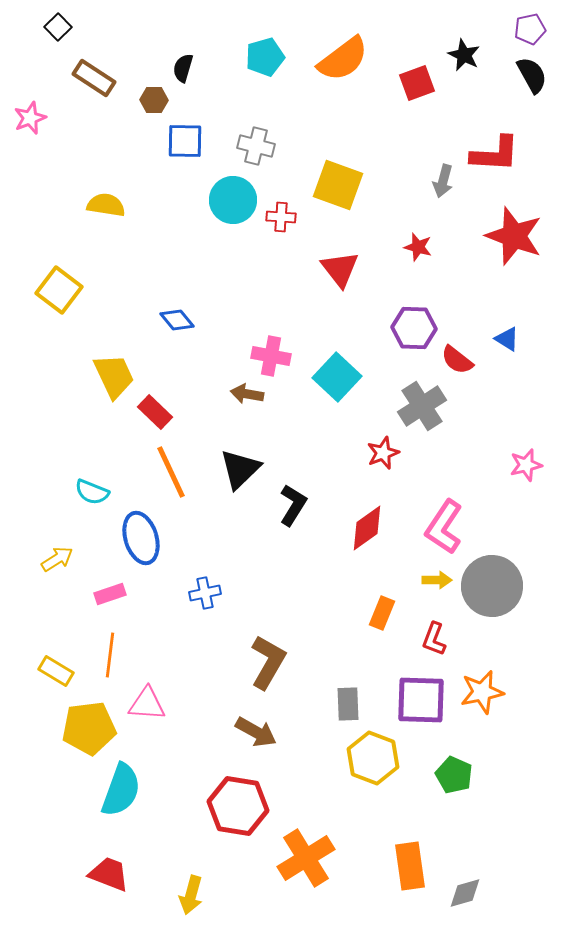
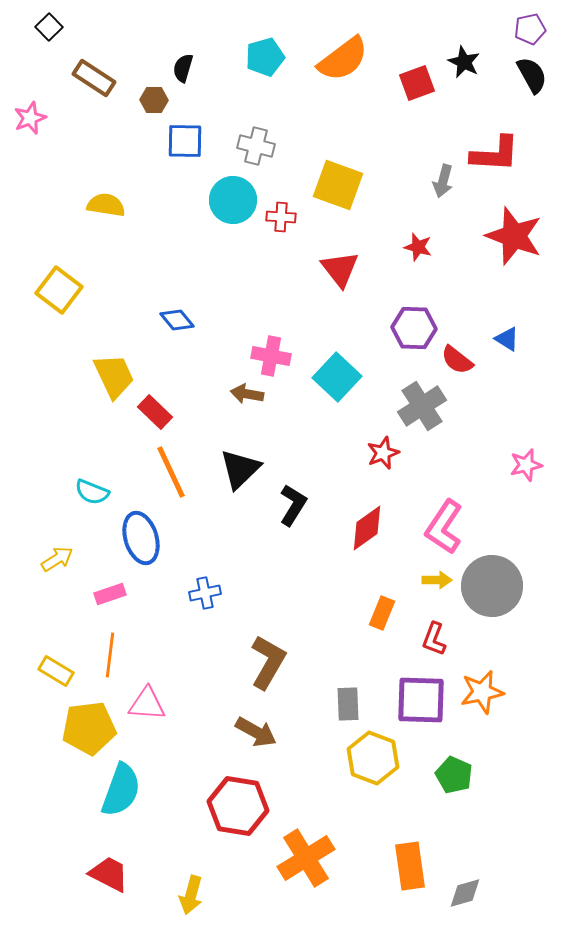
black square at (58, 27): moved 9 px left
black star at (464, 55): moved 7 px down
red trapezoid at (109, 874): rotated 6 degrees clockwise
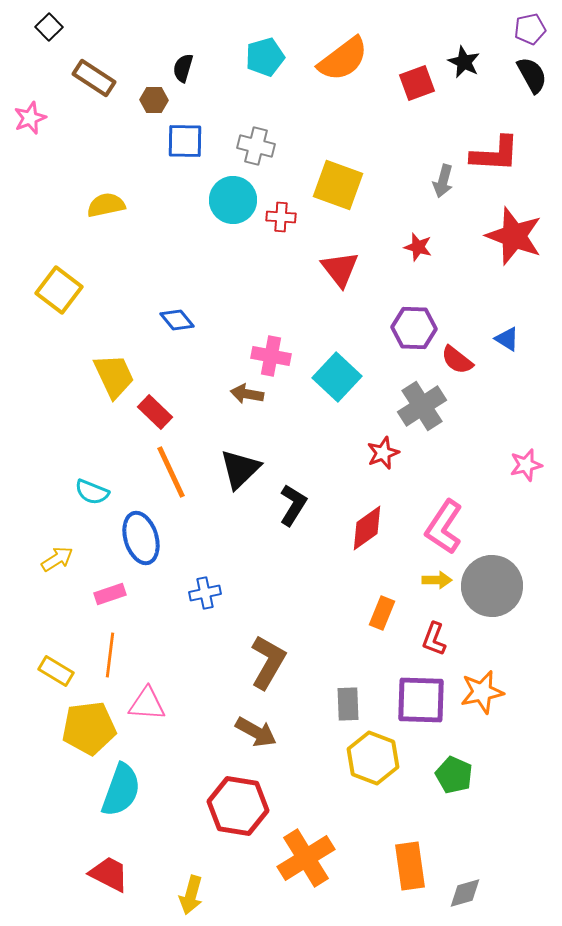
yellow semicircle at (106, 205): rotated 21 degrees counterclockwise
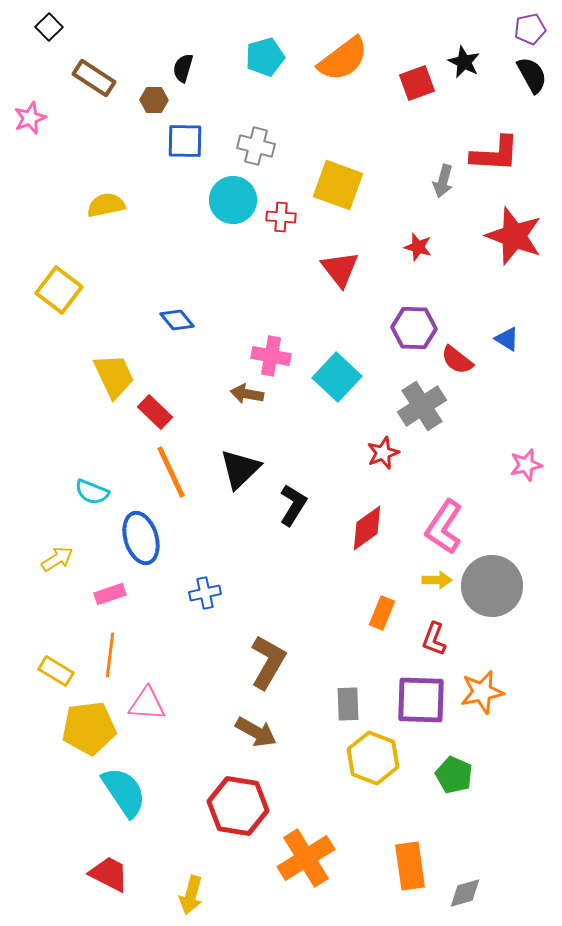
cyan semicircle at (121, 790): moved 3 px right, 2 px down; rotated 54 degrees counterclockwise
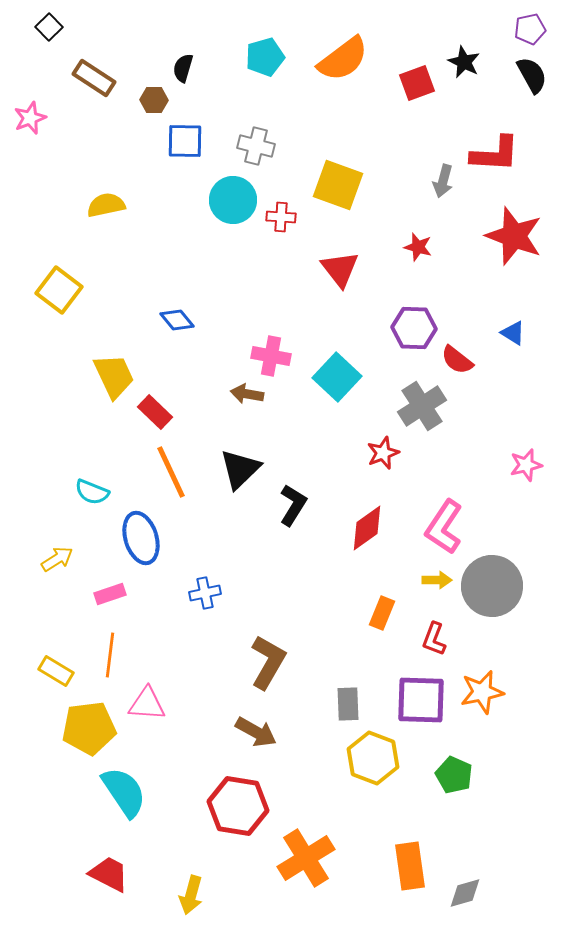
blue triangle at (507, 339): moved 6 px right, 6 px up
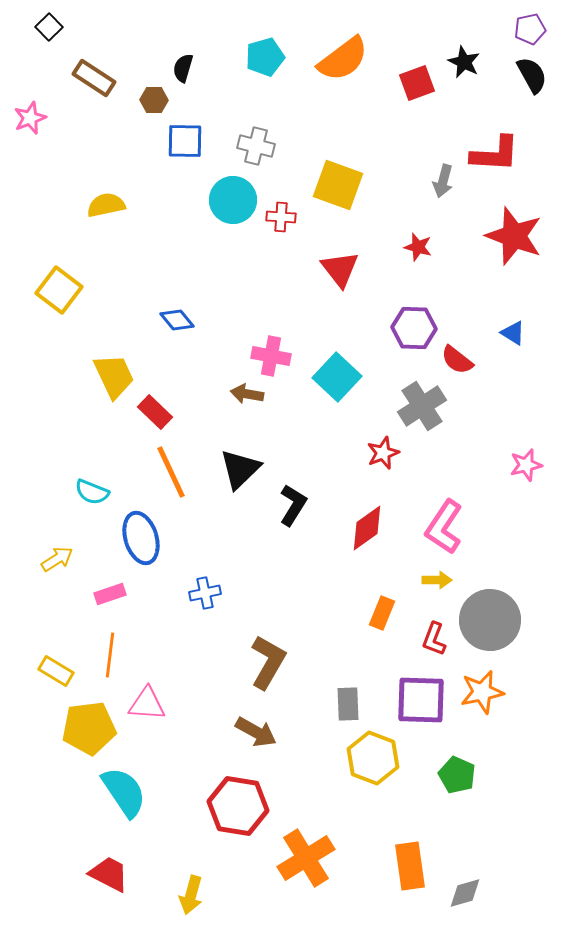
gray circle at (492, 586): moved 2 px left, 34 px down
green pentagon at (454, 775): moved 3 px right
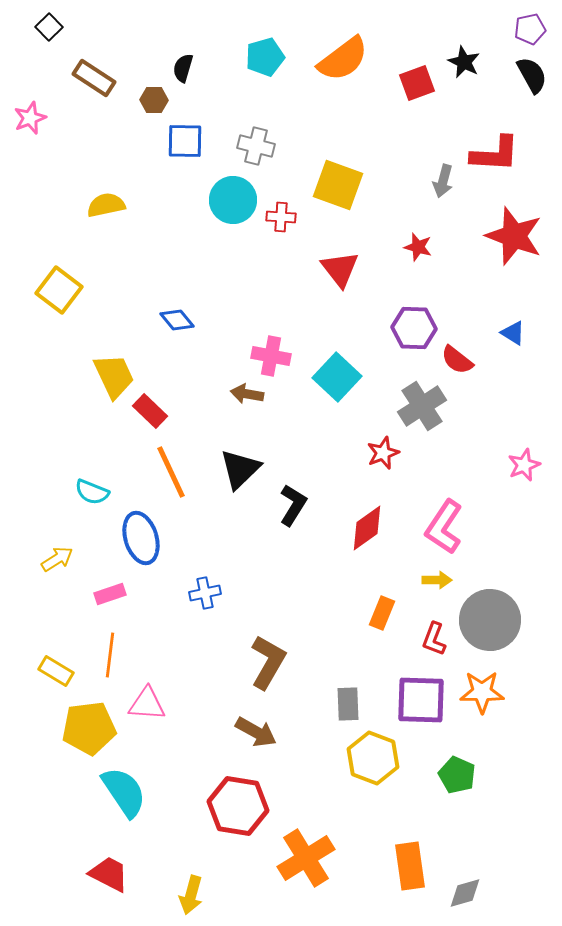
red rectangle at (155, 412): moved 5 px left, 1 px up
pink star at (526, 465): moved 2 px left; rotated 8 degrees counterclockwise
orange star at (482, 692): rotated 12 degrees clockwise
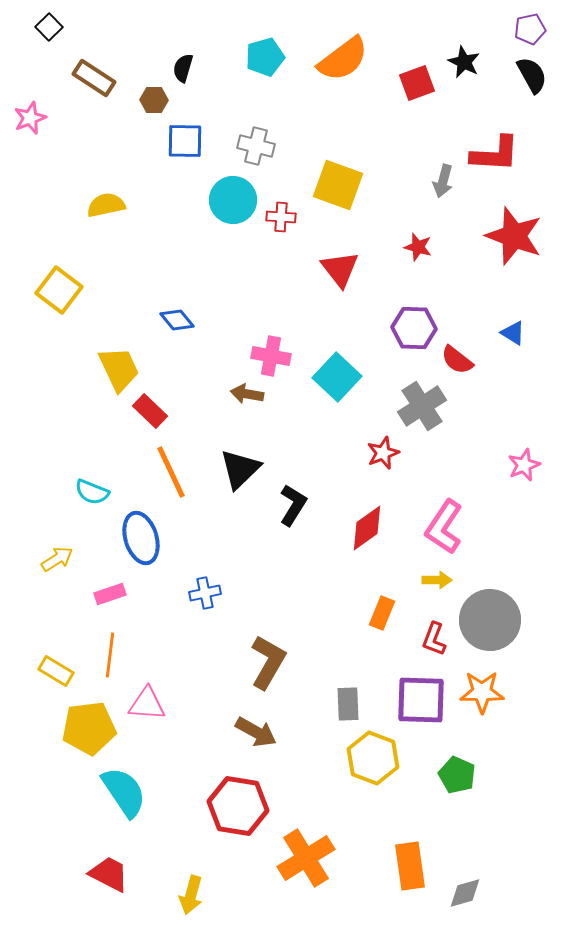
yellow trapezoid at (114, 376): moved 5 px right, 7 px up
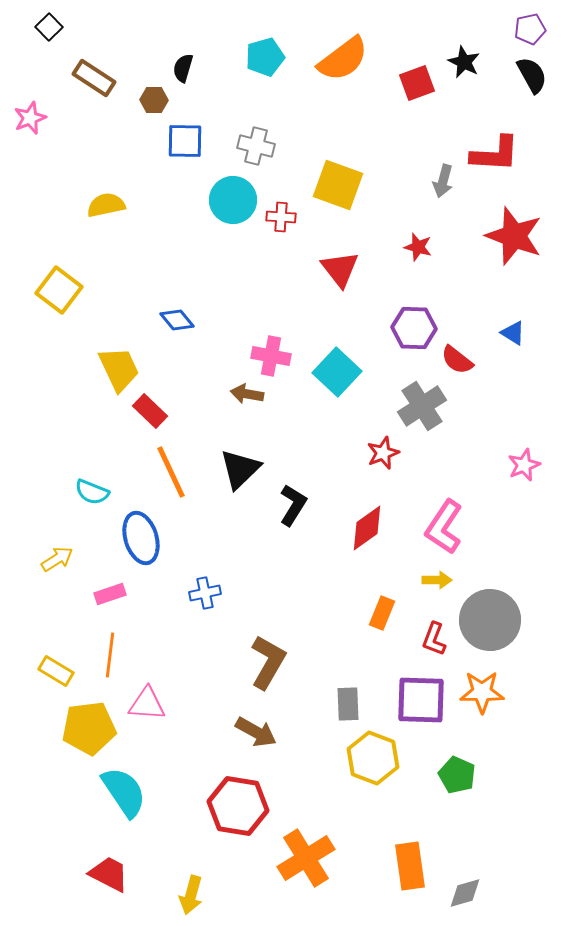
cyan square at (337, 377): moved 5 px up
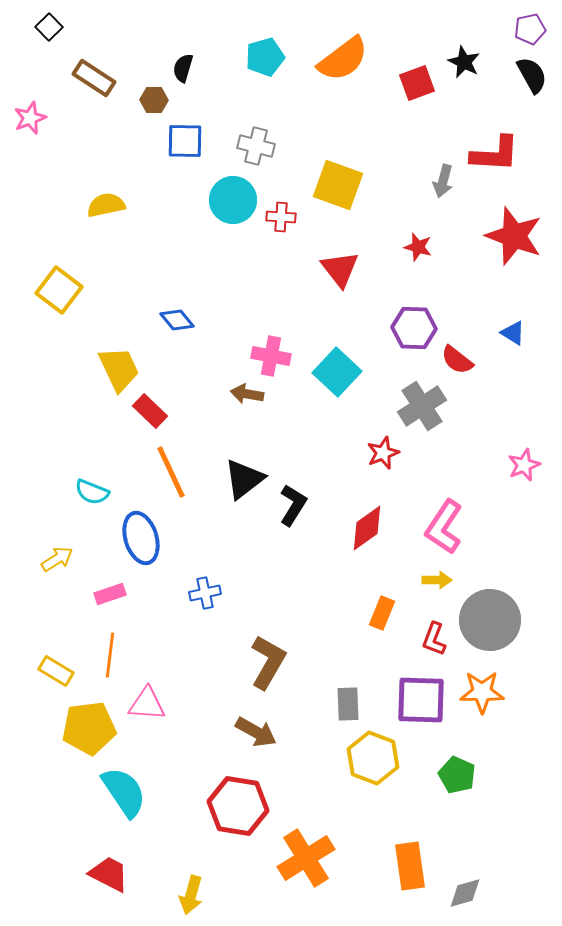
black triangle at (240, 469): moved 4 px right, 10 px down; rotated 6 degrees clockwise
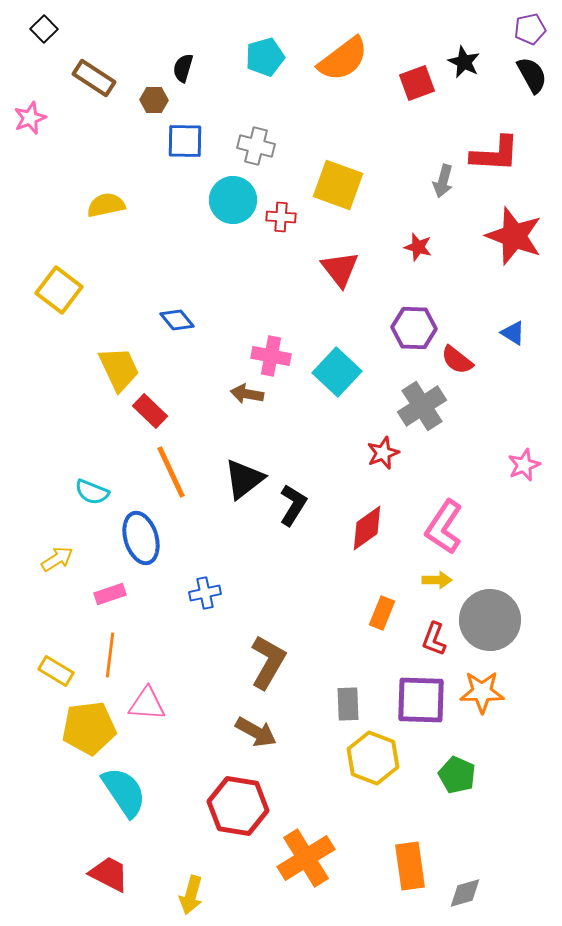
black square at (49, 27): moved 5 px left, 2 px down
